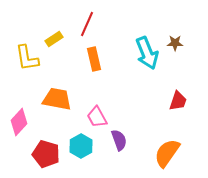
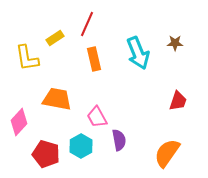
yellow rectangle: moved 1 px right, 1 px up
cyan arrow: moved 9 px left
purple semicircle: rotated 10 degrees clockwise
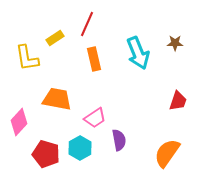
pink trapezoid: moved 2 px left, 1 px down; rotated 95 degrees counterclockwise
cyan hexagon: moved 1 px left, 2 px down
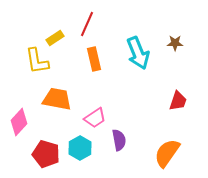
yellow L-shape: moved 10 px right, 3 px down
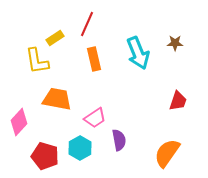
red pentagon: moved 1 px left, 2 px down
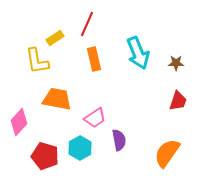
brown star: moved 1 px right, 20 px down
